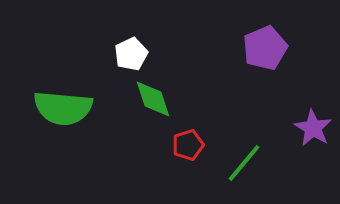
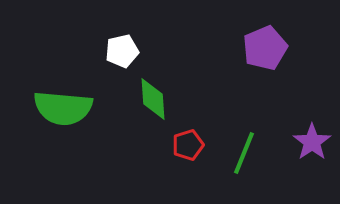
white pentagon: moved 9 px left, 3 px up; rotated 12 degrees clockwise
green diamond: rotated 15 degrees clockwise
purple star: moved 1 px left, 14 px down; rotated 6 degrees clockwise
green line: moved 10 px up; rotated 18 degrees counterclockwise
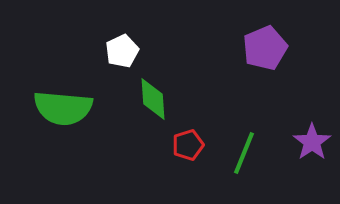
white pentagon: rotated 12 degrees counterclockwise
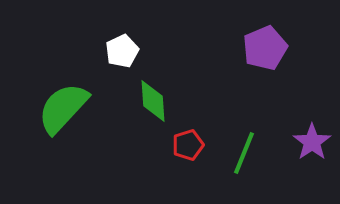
green diamond: moved 2 px down
green semicircle: rotated 128 degrees clockwise
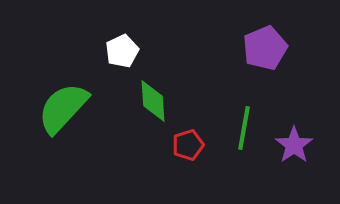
purple star: moved 18 px left, 3 px down
green line: moved 25 px up; rotated 12 degrees counterclockwise
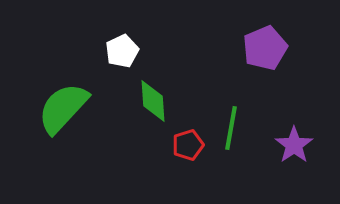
green line: moved 13 px left
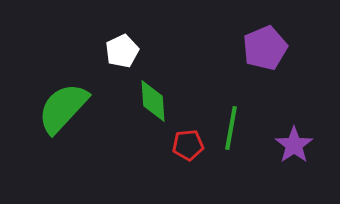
red pentagon: rotated 12 degrees clockwise
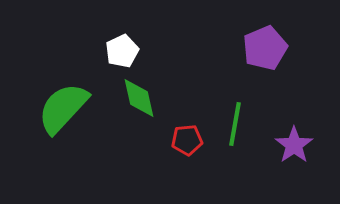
green diamond: moved 14 px left, 3 px up; rotated 9 degrees counterclockwise
green line: moved 4 px right, 4 px up
red pentagon: moved 1 px left, 5 px up
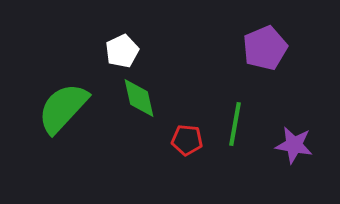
red pentagon: rotated 12 degrees clockwise
purple star: rotated 27 degrees counterclockwise
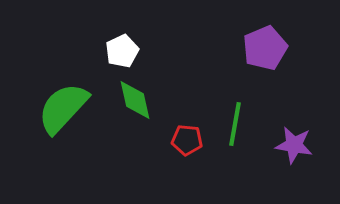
green diamond: moved 4 px left, 2 px down
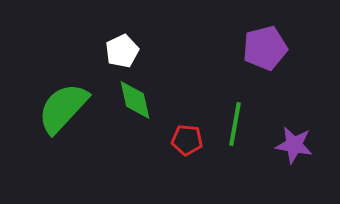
purple pentagon: rotated 9 degrees clockwise
